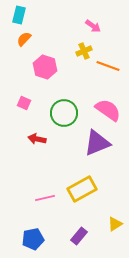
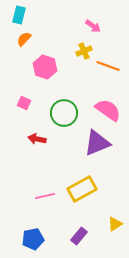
pink line: moved 2 px up
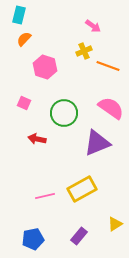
pink semicircle: moved 3 px right, 2 px up
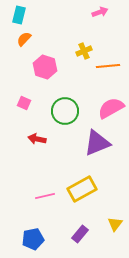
pink arrow: moved 7 px right, 14 px up; rotated 56 degrees counterclockwise
orange line: rotated 25 degrees counterclockwise
pink semicircle: rotated 64 degrees counterclockwise
green circle: moved 1 px right, 2 px up
yellow triangle: rotated 21 degrees counterclockwise
purple rectangle: moved 1 px right, 2 px up
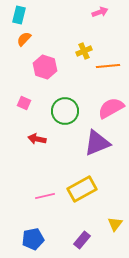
purple rectangle: moved 2 px right, 6 px down
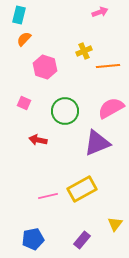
red arrow: moved 1 px right, 1 px down
pink line: moved 3 px right
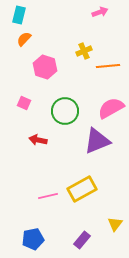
purple triangle: moved 2 px up
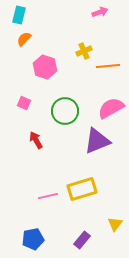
red arrow: moved 2 px left; rotated 48 degrees clockwise
yellow rectangle: rotated 12 degrees clockwise
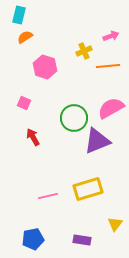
pink arrow: moved 11 px right, 24 px down
orange semicircle: moved 1 px right, 2 px up; rotated 14 degrees clockwise
green circle: moved 9 px right, 7 px down
red arrow: moved 3 px left, 3 px up
yellow rectangle: moved 6 px right
purple rectangle: rotated 60 degrees clockwise
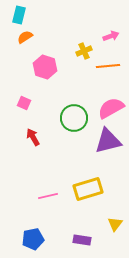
purple triangle: moved 11 px right; rotated 8 degrees clockwise
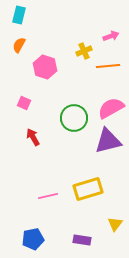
orange semicircle: moved 6 px left, 8 px down; rotated 28 degrees counterclockwise
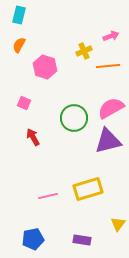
yellow triangle: moved 3 px right
